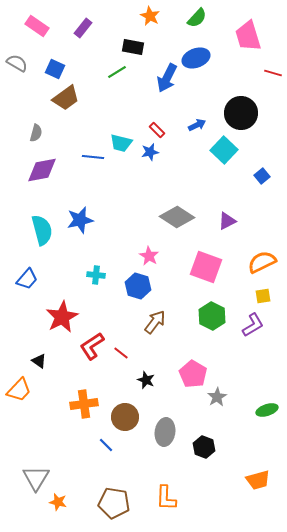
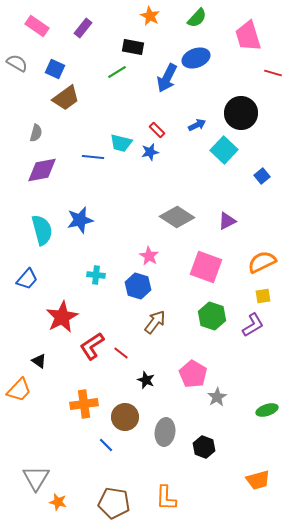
green hexagon at (212, 316): rotated 8 degrees counterclockwise
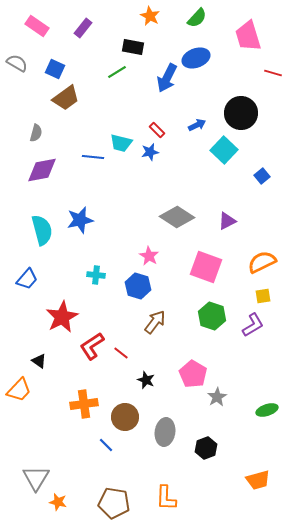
black hexagon at (204, 447): moved 2 px right, 1 px down; rotated 20 degrees clockwise
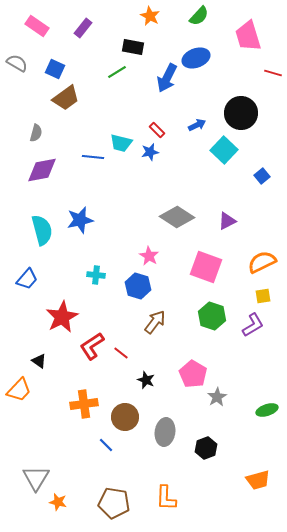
green semicircle at (197, 18): moved 2 px right, 2 px up
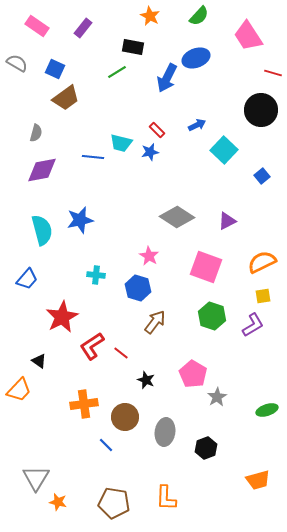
pink trapezoid at (248, 36): rotated 16 degrees counterclockwise
black circle at (241, 113): moved 20 px right, 3 px up
blue hexagon at (138, 286): moved 2 px down
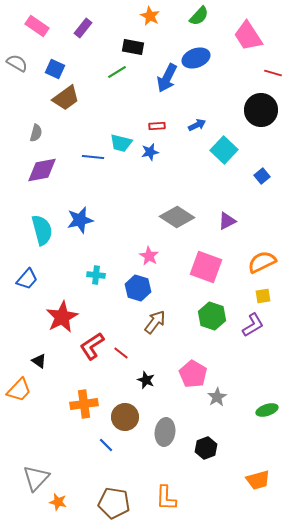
red rectangle at (157, 130): moved 4 px up; rotated 49 degrees counterclockwise
gray triangle at (36, 478): rotated 12 degrees clockwise
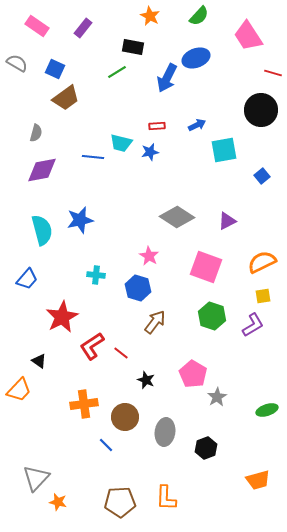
cyan square at (224, 150): rotated 36 degrees clockwise
brown pentagon at (114, 503): moved 6 px right, 1 px up; rotated 12 degrees counterclockwise
